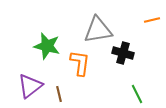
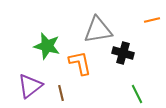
orange L-shape: rotated 20 degrees counterclockwise
brown line: moved 2 px right, 1 px up
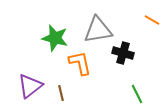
orange line: rotated 42 degrees clockwise
green star: moved 8 px right, 8 px up
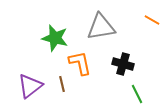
gray triangle: moved 3 px right, 3 px up
black cross: moved 11 px down
brown line: moved 1 px right, 9 px up
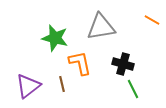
purple triangle: moved 2 px left
green line: moved 4 px left, 5 px up
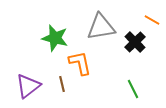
black cross: moved 12 px right, 22 px up; rotated 30 degrees clockwise
